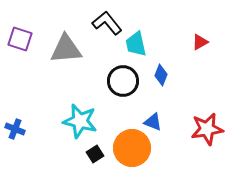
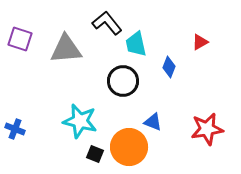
blue diamond: moved 8 px right, 8 px up
orange circle: moved 3 px left, 1 px up
black square: rotated 36 degrees counterclockwise
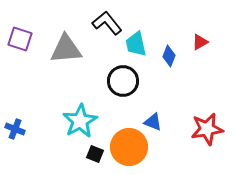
blue diamond: moved 11 px up
cyan star: rotated 28 degrees clockwise
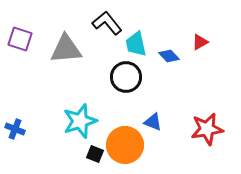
blue diamond: rotated 65 degrees counterclockwise
black circle: moved 3 px right, 4 px up
cyan star: rotated 12 degrees clockwise
orange circle: moved 4 px left, 2 px up
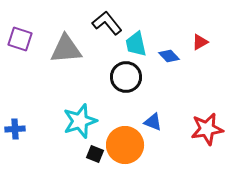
blue cross: rotated 24 degrees counterclockwise
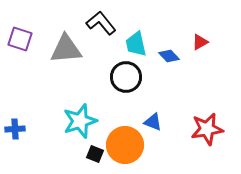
black L-shape: moved 6 px left
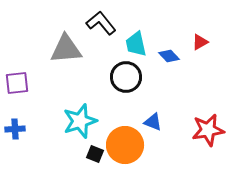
purple square: moved 3 px left, 44 px down; rotated 25 degrees counterclockwise
red star: moved 1 px right, 1 px down
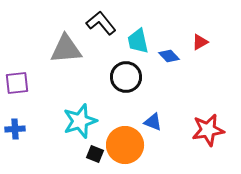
cyan trapezoid: moved 2 px right, 3 px up
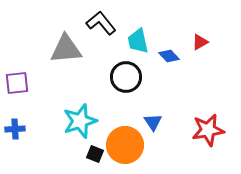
blue triangle: rotated 36 degrees clockwise
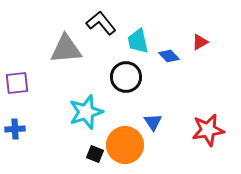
cyan star: moved 6 px right, 9 px up
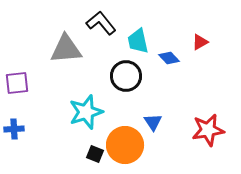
blue diamond: moved 2 px down
black circle: moved 1 px up
blue cross: moved 1 px left
